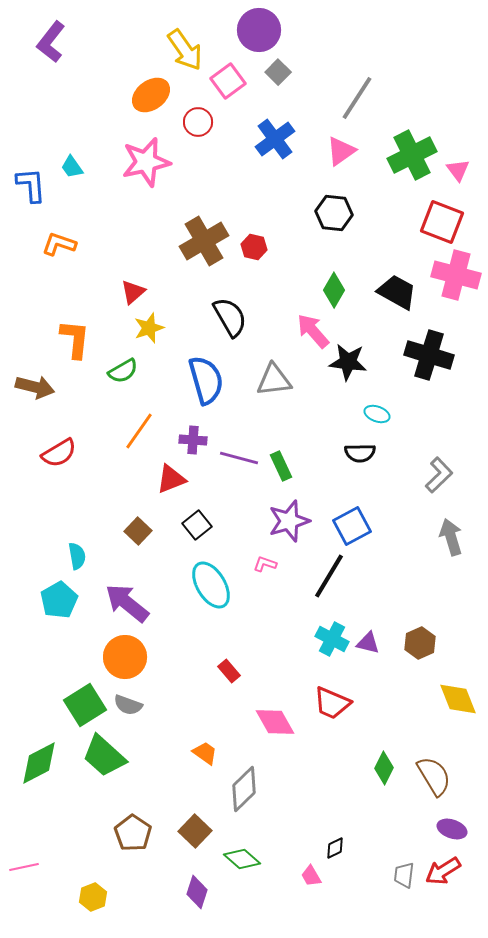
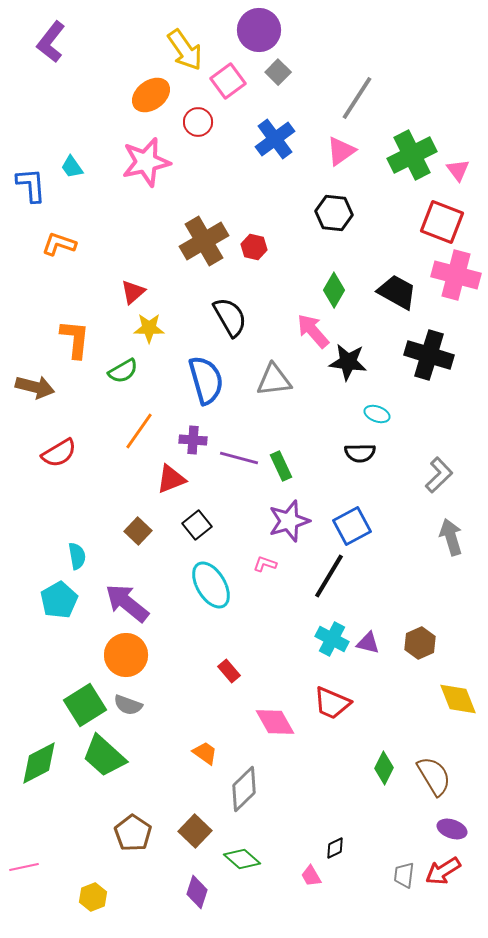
yellow star at (149, 328): rotated 20 degrees clockwise
orange circle at (125, 657): moved 1 px right, 2 px up
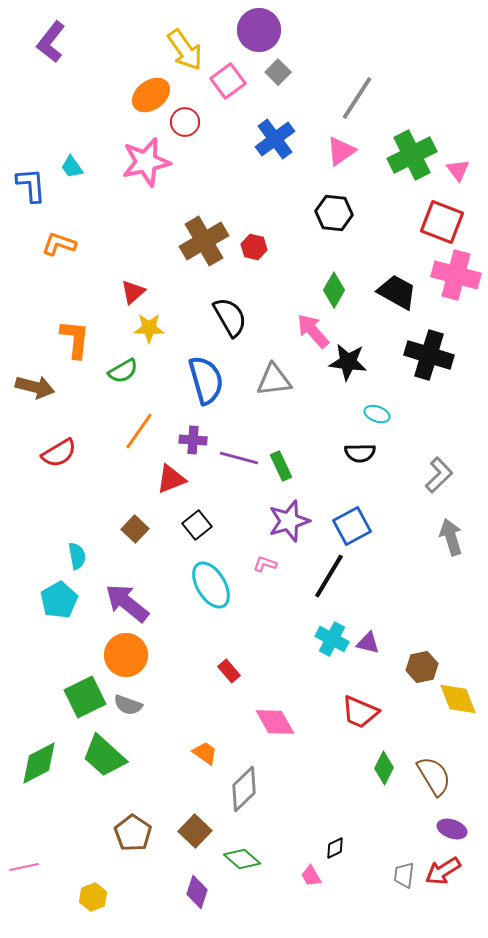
red circle at (198, 122): moved 13 px left
brown square at (138, 531): moved 3 px left, 2 px up
brown hexagon at (420, 643): moved 2 px right, 24 px down; rotated 12 degrees clockwise
red trapezoid at (332, 703): moved 28 px right, 9 px down
green square at (85, 705): moved 8 px up; rotated 6 degrees clockwise
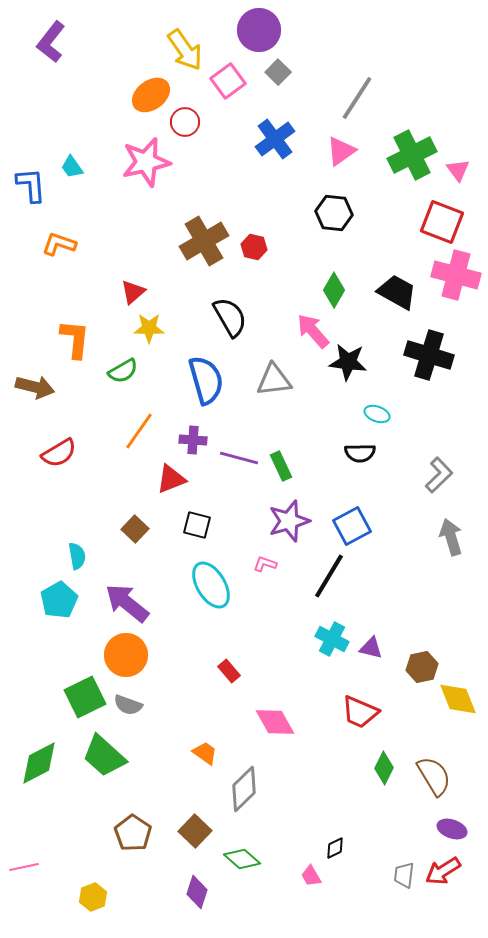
black square at (197, 525): rotated 36 degrees counterclockwise
purple triangle at (368, 643): moved 3 px right, 5 px down
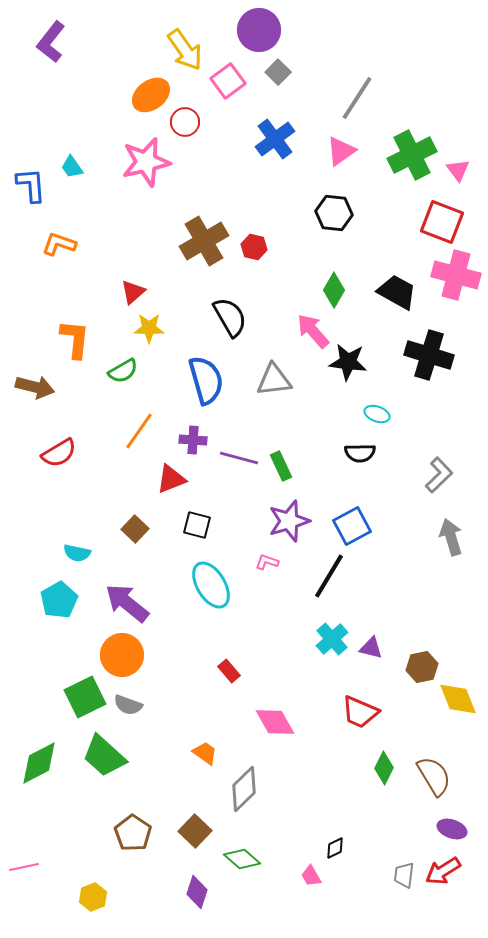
cyan semicircle at (77, 556): moved 3 px up; rotated 112 degrees clockwise
pink L-shape at (265, 564): moved 2 px right, 2 px up
cyan cross at (332, 639): rotated 20 degrees clockwise
orange circle at (126, 655): moved 4 px left
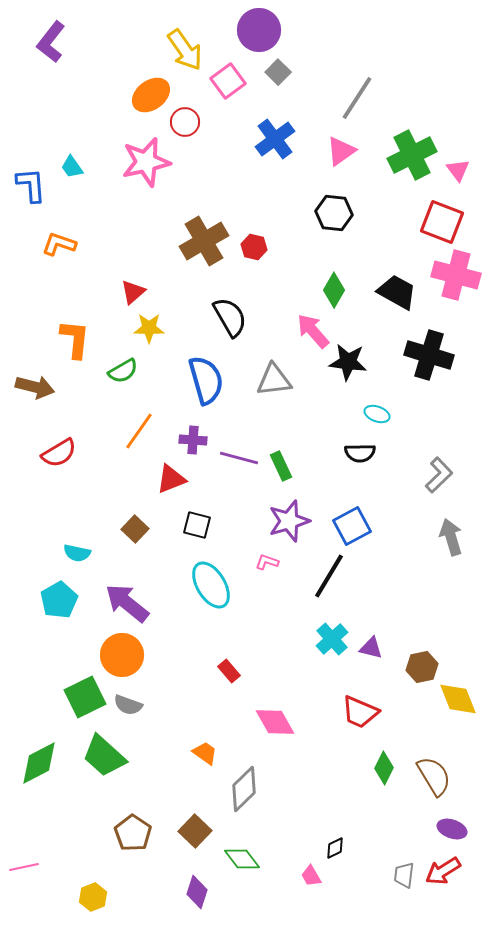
green diamond at (242, 859): rotated 12 degrees clockwise
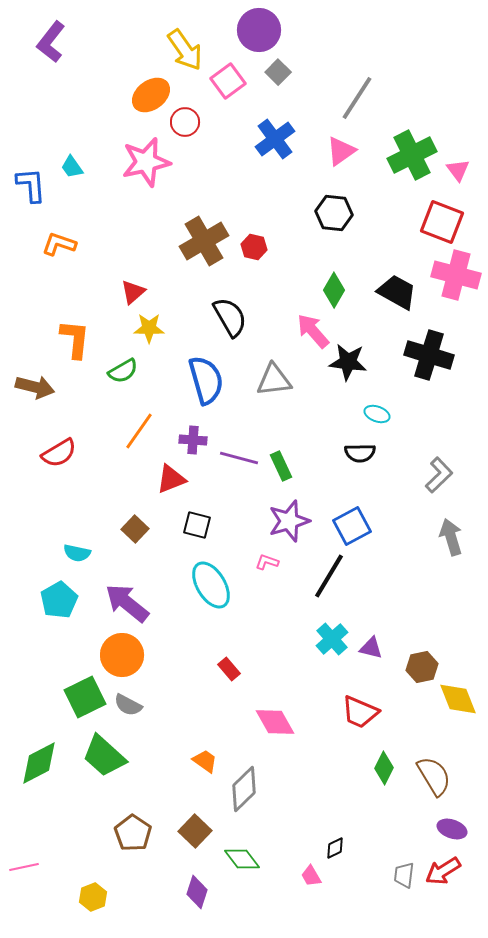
red rectangle at (229, 671): moved 2 px up
gray semicircle at (128, 705): rotated 8 degrees clockwise
orange trapezoid at (205, 753): moved 8 px down
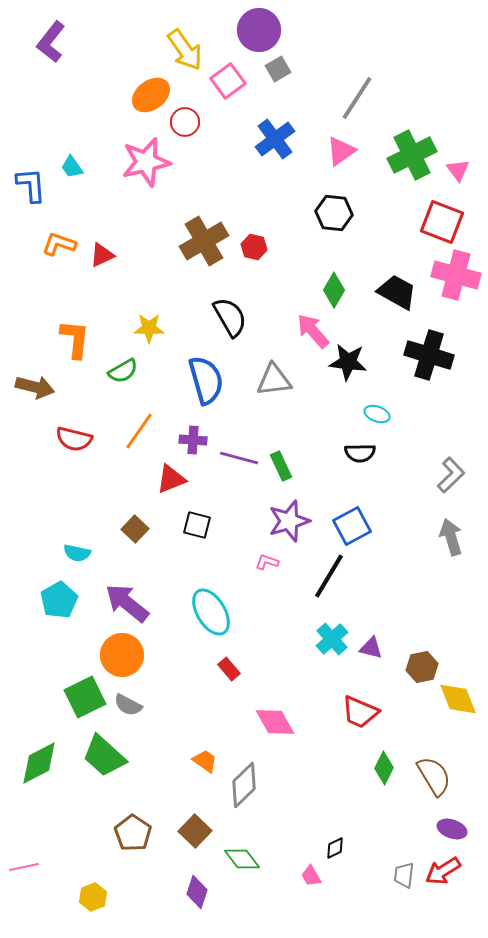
gray square at (278, 72): moved 3 px up; rotated 15 degrees clockwise
red triangle at (133, 292): moved 31 px left, 37 px up; rotated 16 degrees clockwise
red semicircle at (59, 453): moved 15 px right, 14 px up; rotated 45 degrees clockwise
gray L-shape at (439, 475): moved 12 px right
cyan ellipse at (211, 585): moved 27 px down
gray diamond at (244, 789): moved 4 px up
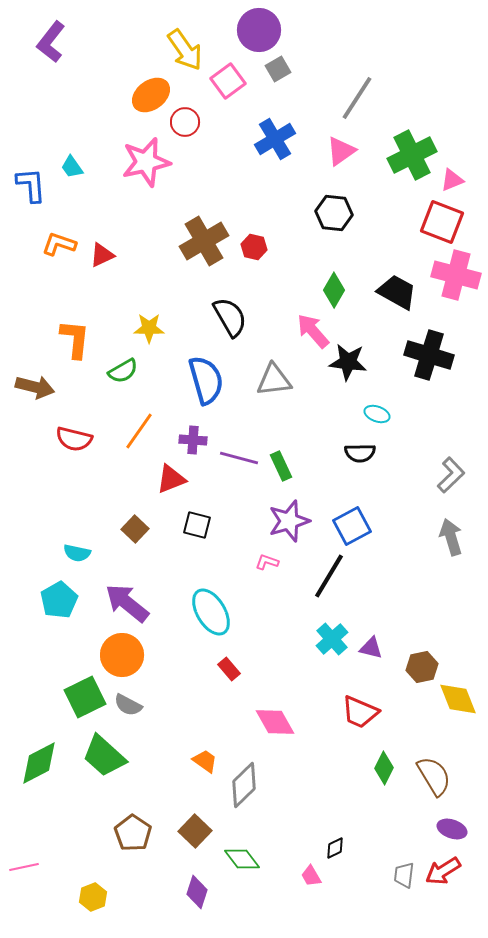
blue cross at (275, 139): rotated 6 degrees clockwise
pink triangle at (458, 170): moved 6 px left, 10 px down; rotated 45 degrees clockwise
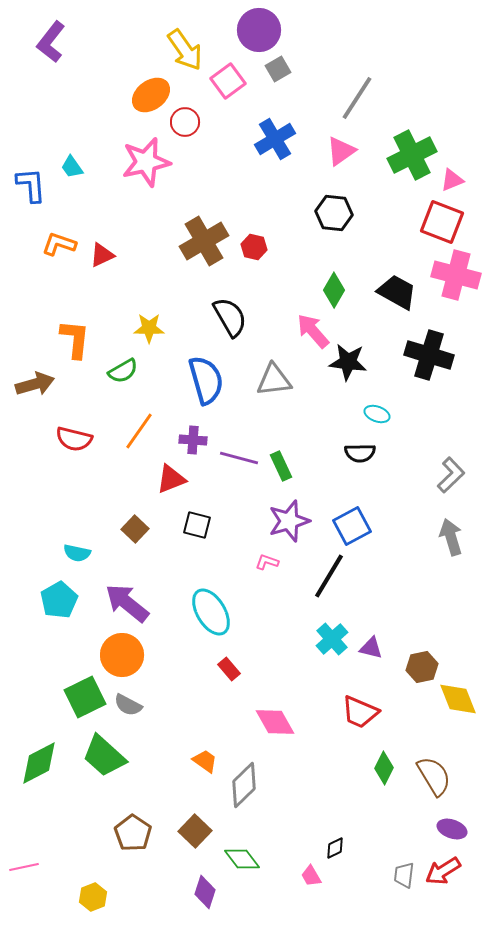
brown arrow at (35, 387): moved 3 px up; rotated 30 degrees counterclockwise
purple diamond at (197, 892): moved 8 px right
